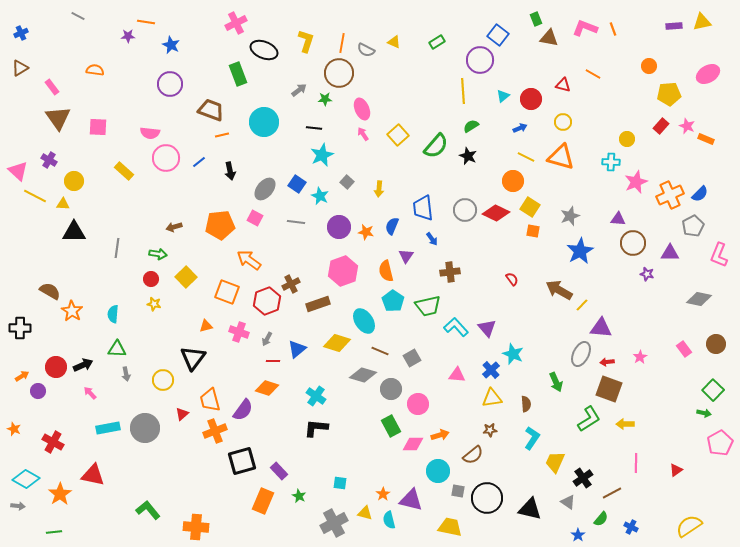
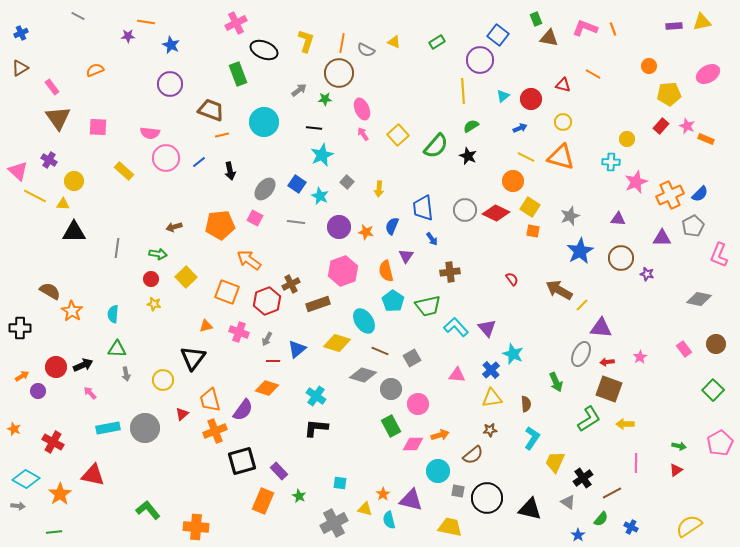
orange semicircle at (95, 70): rotated 30 degrees counterclockwise
brown circle at (633, 243): moved 12 px left, 15 px down
purple triangle at (670, 253): moved 8 px left, 15 px up
green arrow at (704, 413): moved 25 px left, 33 px down
yellow triangle at (365, 513): moved 4 px up
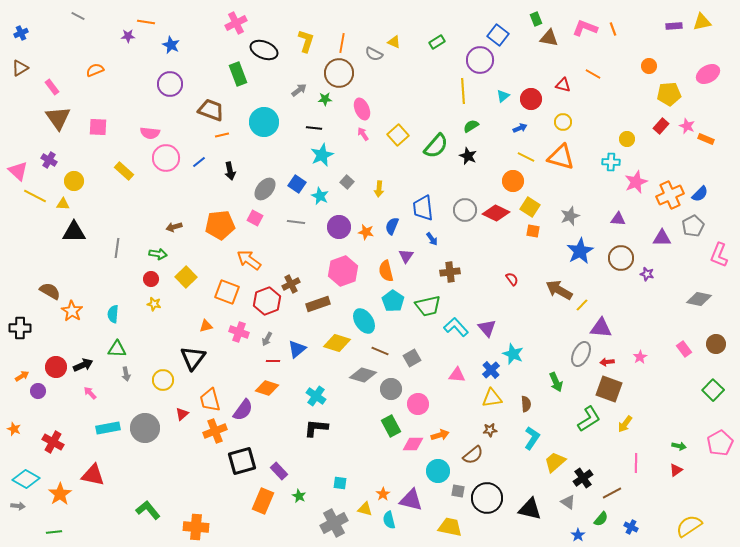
gray semicircle at (366, 50): moved 8 px right, 4 px down
yellow arrow at (625, 424): rotated 54 degrees counterclockwise
yellow trapezoid at (555, 462): rotated 25 degrees clockwise
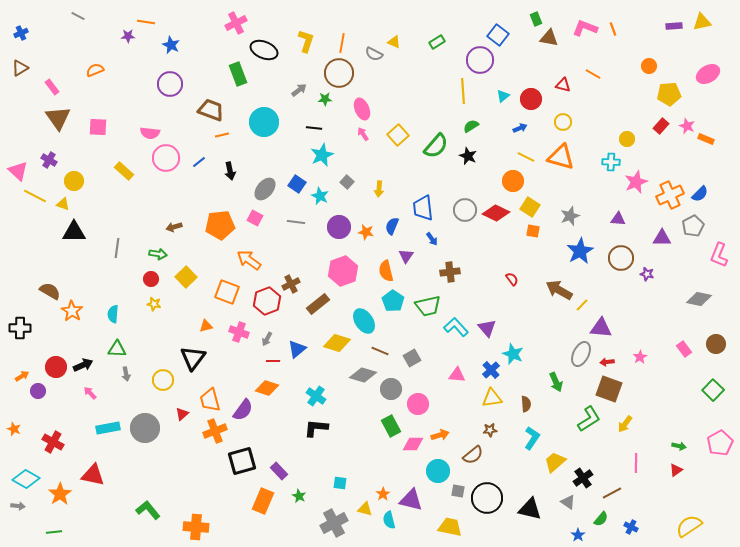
yellow triangle at (63, 204): rotated 16 degrees clockwise
brown rectangle at (318, 304): rotated 20 degrees counterclockwise
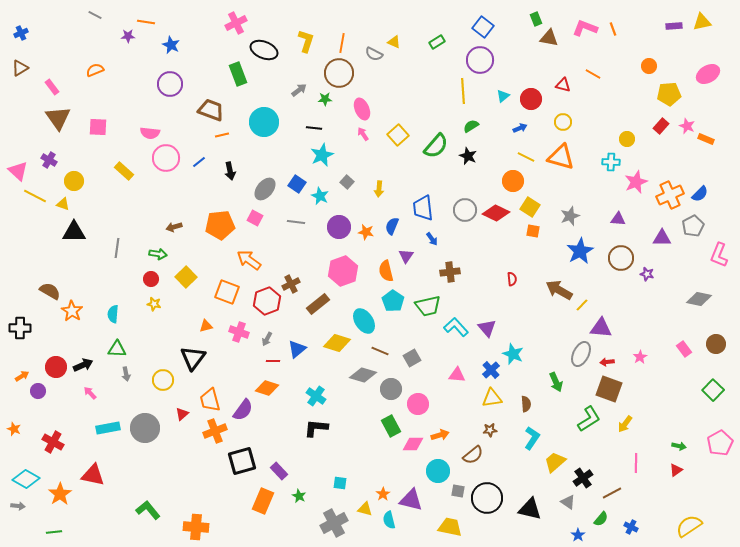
gray line at (78, 16): moved 17 px right, 1 px up
blue square at (498, 35): moved 15 px left, 8 px up
red semicircle at (512, 279): rotated 32 degrees clockwise
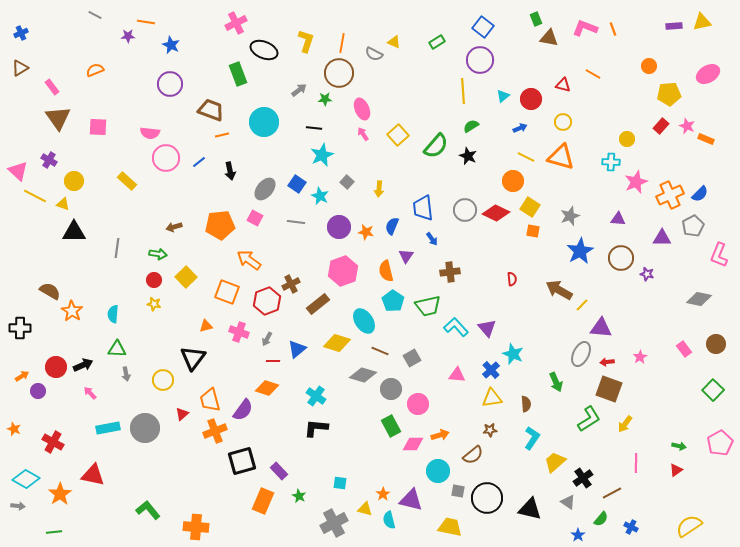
yellow rectangle at (124, 171): moved 3 px right, 10 px down
red circle at (151, 279): moved 3 px right, 1 px down
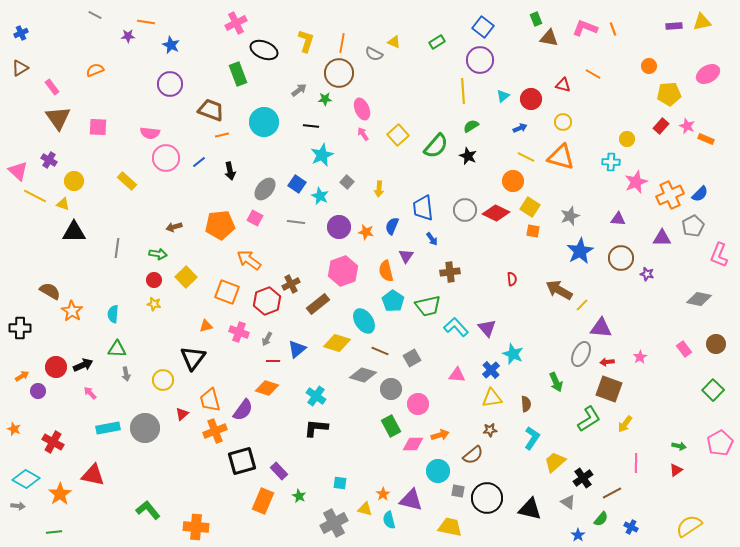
black line at (314, 128): moved 3 px left, 2 px up
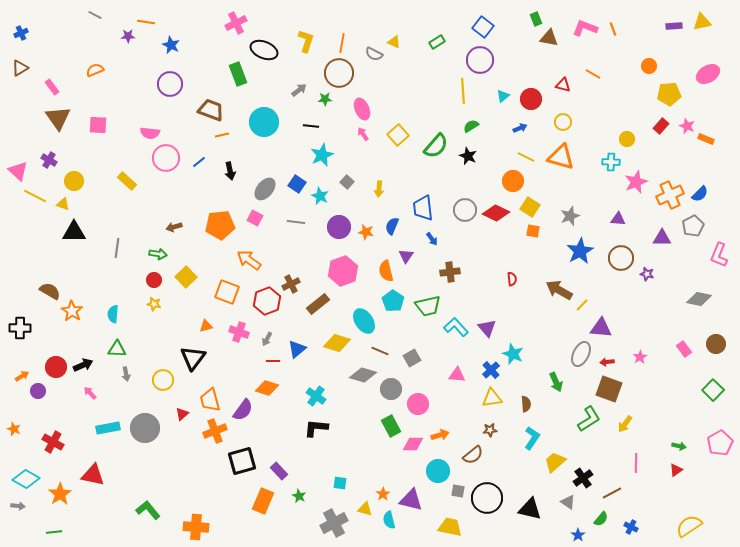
pink square at (98, 127): moved 2 px up
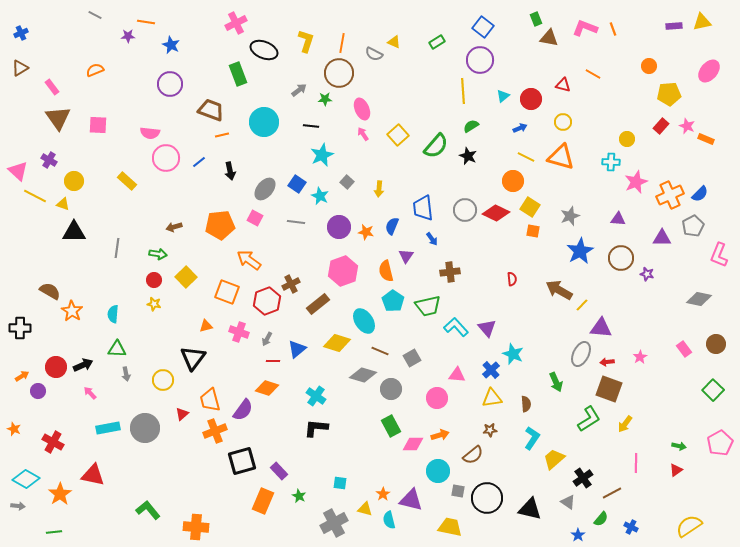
pink ellipse at (708, 74): moved 1 px right, 3 px up; rotated 20 degrees counterclockwise
pink circle at (418, 404): moved 19 px right, 6 px up
yellow trapezoid at (555, 462): moved 1 px left, 3 px up
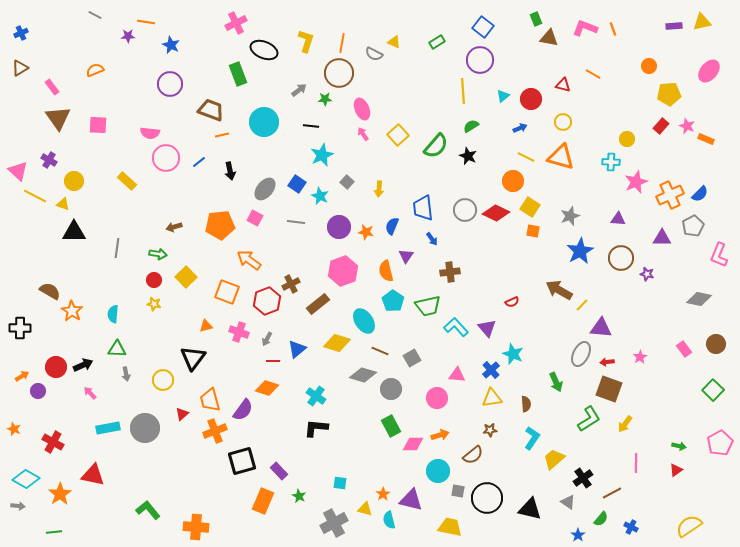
red semicircle at (512, 279): moved 23 px down; rotated 72 degrees clockwise
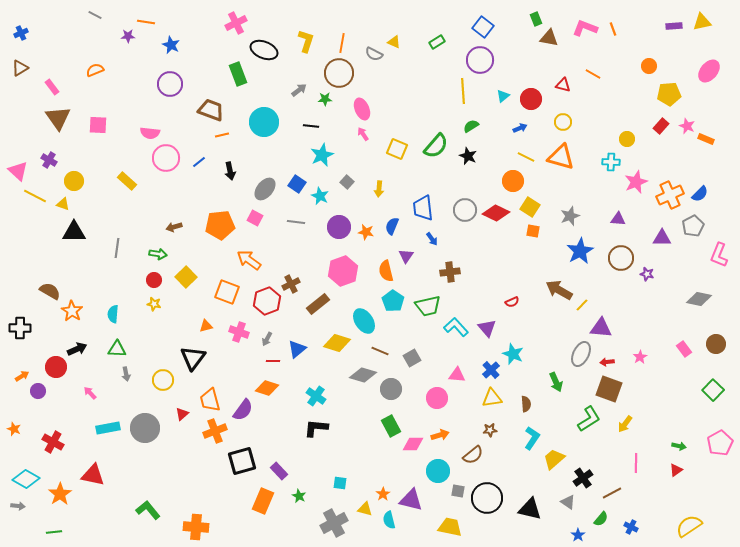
yellow square at (398, 135): moved 1 px left, 14 px down; rotated 25 degrees counterclockwise
black arrow at (83, 365): moved 6 px left, 16 px up
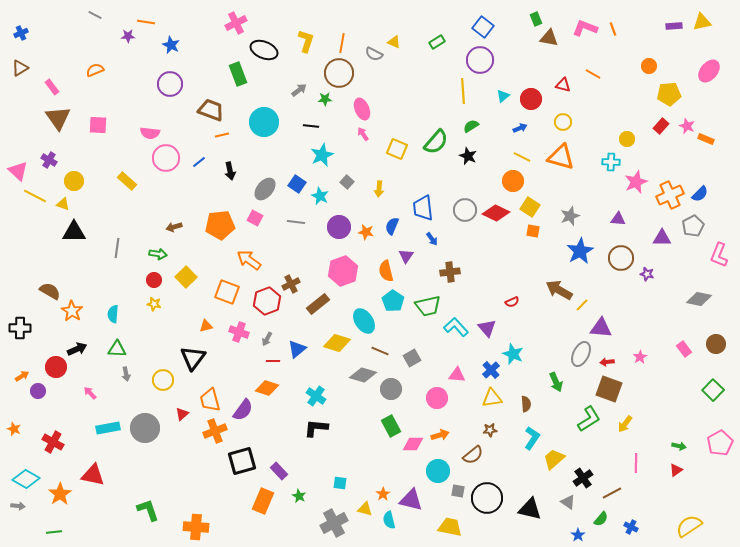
green semicircle at (436, 146): moved 4 px up
yellow line at (526, 157): moved 4 px left
green L-shape at (148, 510): rotated 20 degrees clockwise
